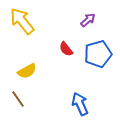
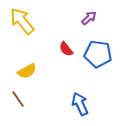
purple arrow: moved 1 px right, 2 px up
blue pentagon: rotated 24 degrees clockwise
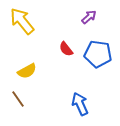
purple arrow: moved 1 px up
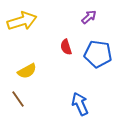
yellow arrow: rotated 112 degrees clockwise
red semicircle: moved 2 px up; rotated 21 degrees clockwise
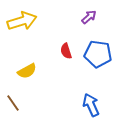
red semicircle: moved 4 px down
brown line: moved 5 px left, 4 px down
blue arrow: moved 11 px right, 1 px down
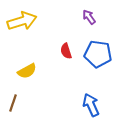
purple arrow: rotated 84 degrees counterclockwise
brown line: rotated 54 degrees clockwise
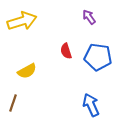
blue pentagon: moved 3 px down
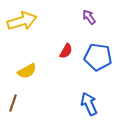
red semicircle: rotated 133 degrees counterclockwise
blue arrow: moved 2 px left, 1 px up
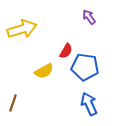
yellow arrow: moved 8 px down
blue pentagon: moved 13 px left, 10 px down
yellow semicircle: moved 17 px right
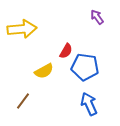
purple arrow: moved 8 px right
yellow arrow: rotated 12 degrees clockwise
brown line: moved 10 px right, 2 px up; rotated 18 degrees clockwise
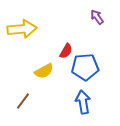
blue pentagon: rotated 12 degrees counterclockwise
blue arrow: moved 6 px left, 2 px up; rotated 15 degrees clockwise
